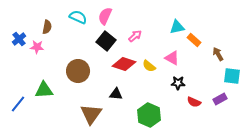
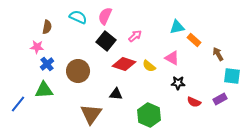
blue cross: moved 28 px right, 25 px down
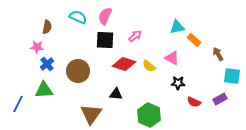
black square: moved 1 px left, 1 px up; rotated 36 degrees counterclockwise
blue line: rotated 12 degrees counterclockwise
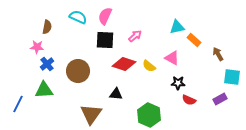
cyan square: moved 1 px down
red semicircle: moved 5 px left, 2 px up
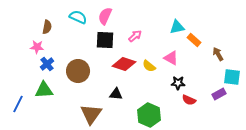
pink triangle: moved 1 px left
purple rectangle: moved 1 px left, 5 px up
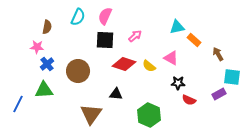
cyan semicircle: rotated 90 degrees clockwise
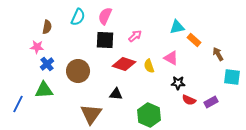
yellow semicircle: rotated 32 degrees clockwise
purple rectangle: moved 8 px left, 8 px down
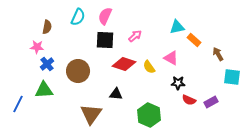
yellow semicircle: moved 1 px down; rotated 16 degrees counterclockwise
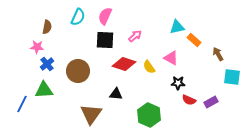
blue line: moved 4 px right
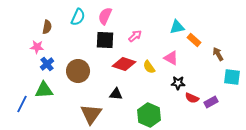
red semicircle: moved 3 px right, 2 px up
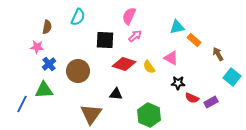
pink semicircle: moved 24 px right
blue cross: moved 2 px right
cyan square: rotated 30 degrees clockwise
